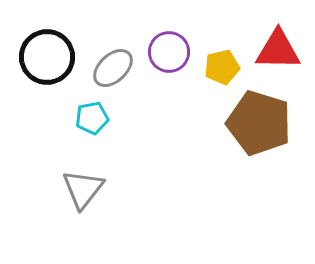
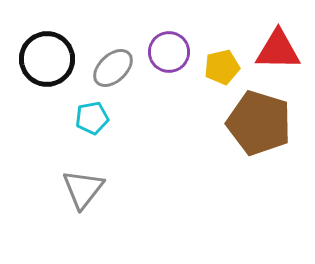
black circle: moved 2 px down
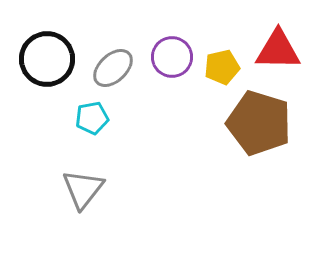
purple circle: moved 3 px right, 5 px down
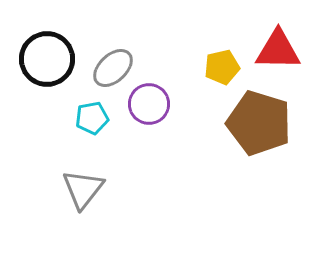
purple circle: moved 23 px left, 47 px down
